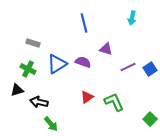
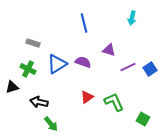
purple triangle: moved 3 px right, 1 px down
black triangle: moved 5 px left, 3 px up
green square: moved 7 px left; rotated 16 degrees counterclockwise
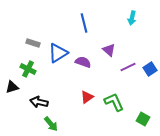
purple triangle: rotated 24 degrees clockwise
blue triangle: moved 1 px right, 11 px up
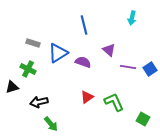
blue line: moved 2 px down
purple line: rotated 35 degrees clockwise
black arrow: rotated 24 degrees counterclockwise
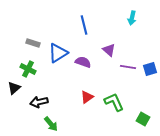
blue square: rotated 16 degrees clockwise
black triangle: moved 2 px right, 1 px down; rotated 24 degrees counterclockwise
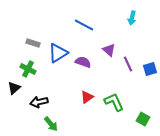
blue line: rotated 48 degrees counterclockwise
purple line: moved 3 px up; rotated 56 degrees clockwise
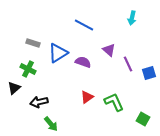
blue square: moved 1 px left, 4 px down
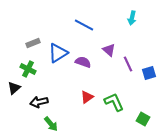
gray rectangle: rotated 40 degrees counterclockwise
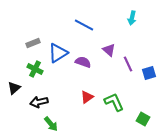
green cross: moved 7 px right
